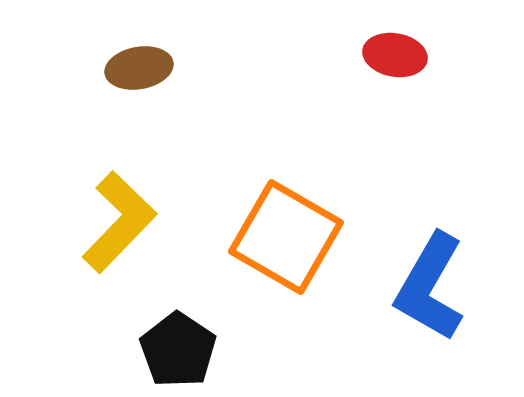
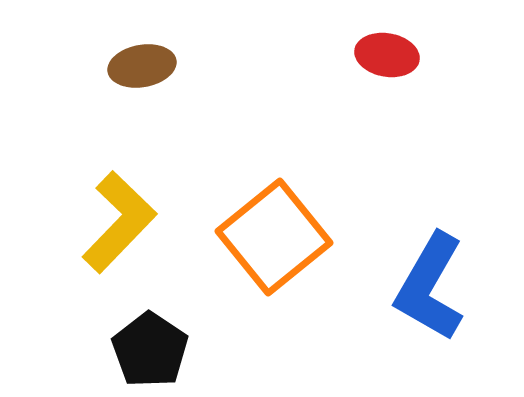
red ellipse: moved 8 px left
brown ellipse: moved 3 px right, 2 px up
orange square: moved 12 px left; rotated 21 degrees clockwise
black pentagon: moved 28 px left
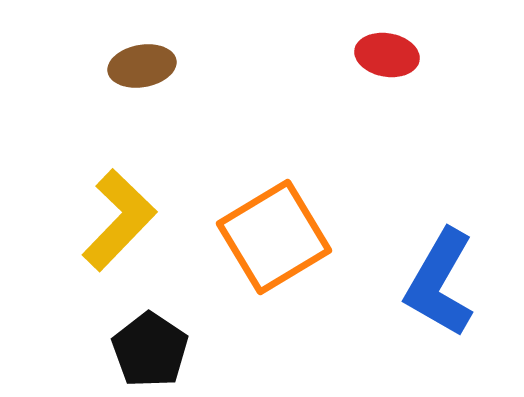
yellow L-shape: moved 2 px up
orange square: rotated 8 degrees clockwise
blue L-shape: moved 10 px right, 4 px up
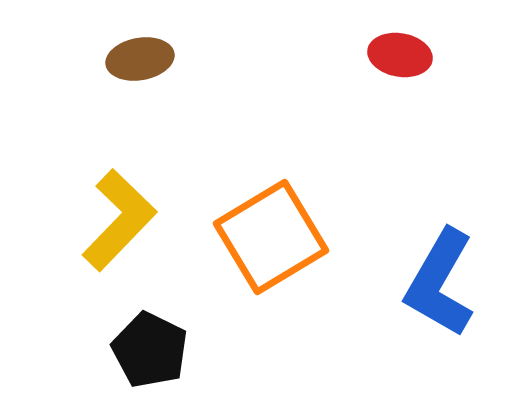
red ellipse: moved 13 px right
brown ellipse: moved 2 px left, 7 px up
orange square: moved 3 px left
black pentagon: rotated 8 degrees counterclockwise
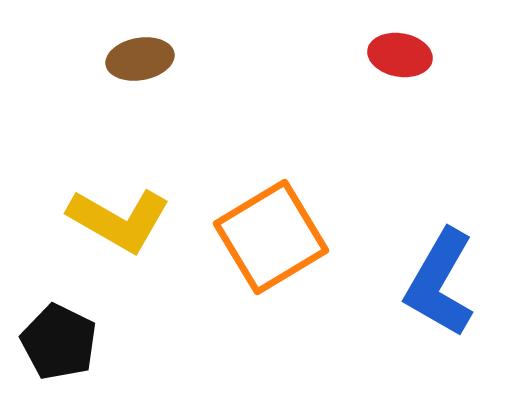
yellow L-shape: rotated 76 degrees clockwise
black pentagon: moved 91 px left, 8 px up
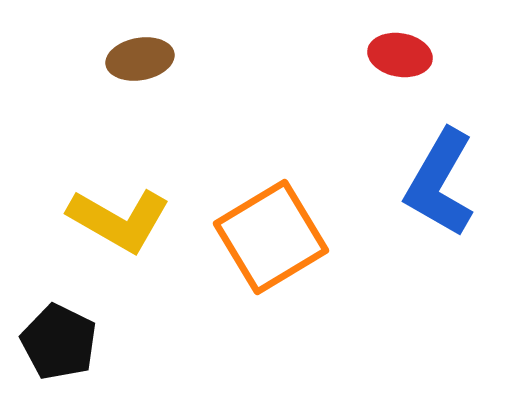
blue L-shape: moved 100 px up
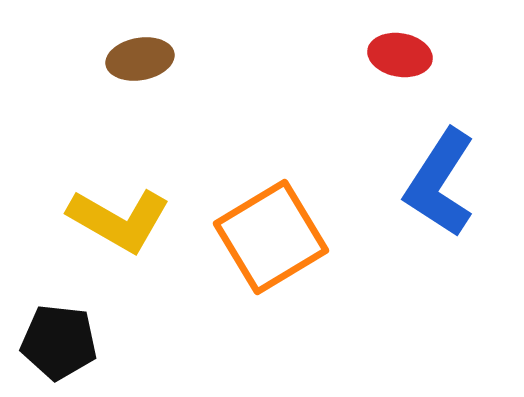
blue L-shape: rotated 3 degrees clockwise
black pentagon: rotated 20 degrees counterclockwise
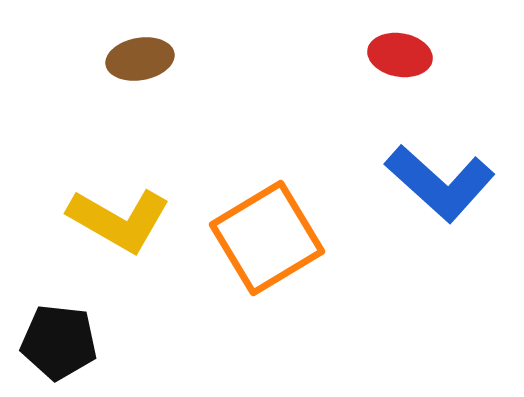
blue L-shape: rotated 81 degrees counterclockwise
orange square: moved 4 px left, 1 px down
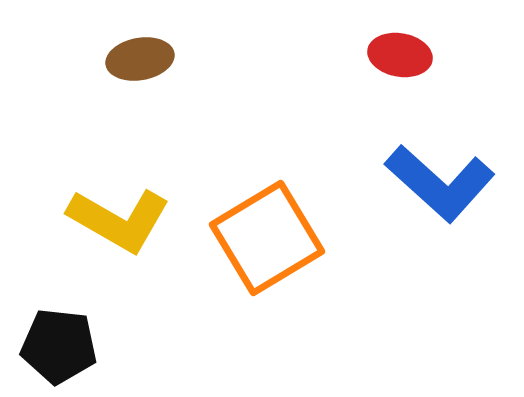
black pentagon: moved 4 px down
